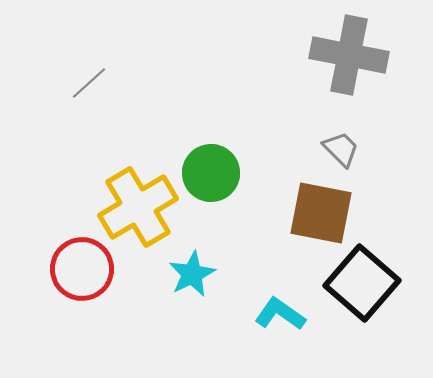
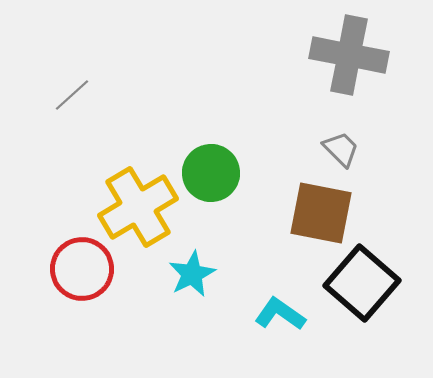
gray line: moved 17 px left, 12 px down
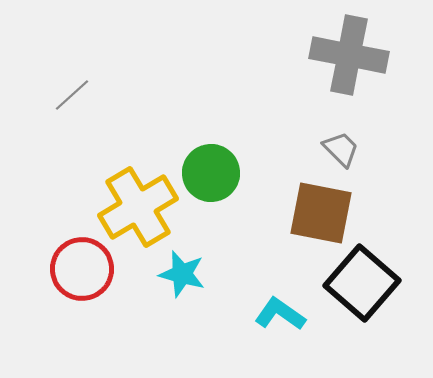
cyan star: moved 10 px left; rotated 30 degrees counterclockwise
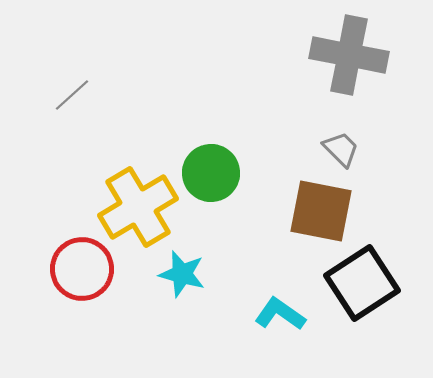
brown square: moved 2 px up
black square: rotated 16 degrees clockwise
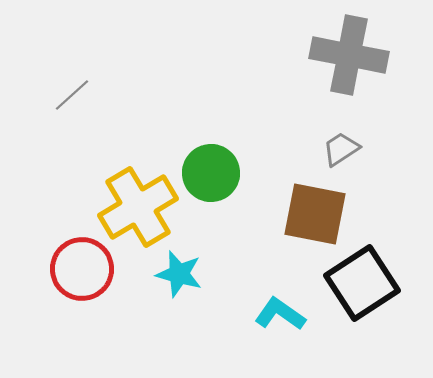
gray trapezoid: rotated 78 degrees counterclockwise
brown square: moved 6 px left, 3 px down
cyan star: moved 3 px left
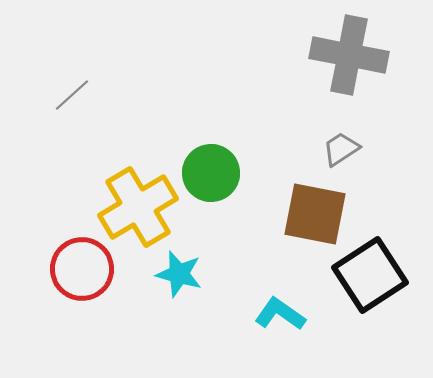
black square: moved 8 px right, 8 px up
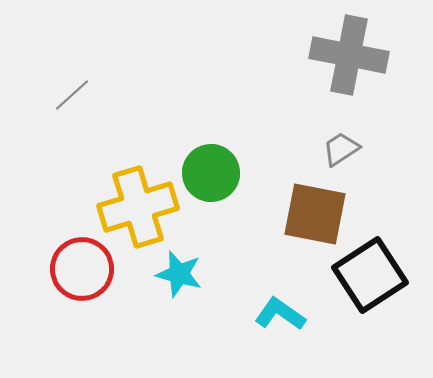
yellow cross: rotated 14 degrees clockwise
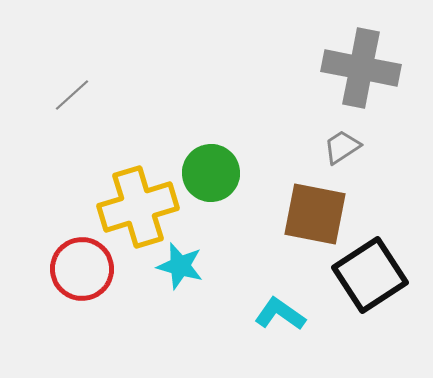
gray cross: moved 12 px right, 13 px down
gray trapezoid: moved 1 px right, 2 px up
cyan star: moved 1 px right, 8 px up
